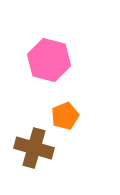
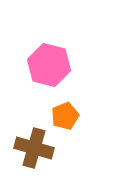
pink hexagon: moved 5 px down
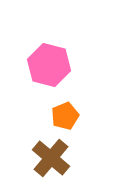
brown cross: moved 17 px right, 10 px down; rotated 24 degrees clockwise
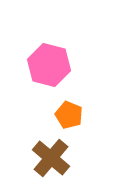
orange pentagon: moved 4 px right, 1 px up; rotated 28 degrees counterclockwise
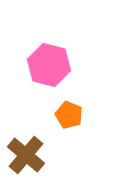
brown cross: moved 25 px left, 3 px up
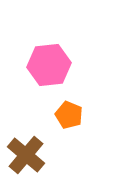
pink hexagon: rotated 21 degrees counterclockwise
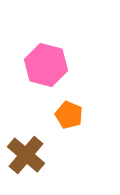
pink hexagon: moved 3 px left; rotated 21 degrees clockwise
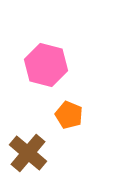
brown cross: moved 2 px right, 2 px up
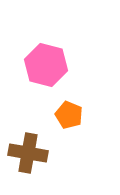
brown cross: rotated 30 degrees counterclockwise
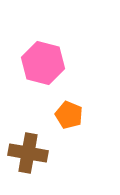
pink hexagon: moved 3 px left, 2 px up
